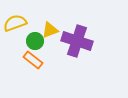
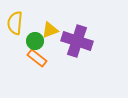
yellow semicircle: rotated 65 degrees counterclockwise
orange rectangle: moved 4 px right, 2 px up
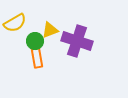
yellow semicircle: rotated 125 degrees counterclockwise
orange rectangle: rotated 42 degrees clockwise
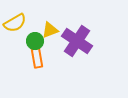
purple cross: rotated 16 degrees clockwise
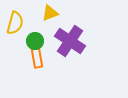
yellow semicircle: rotated 45 degrees counterclockwise
yellow triangle: moved 17 px up
purple cross: moved 7 px left
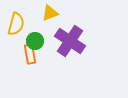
yellow semicircle: moved 1 px right, 1 px down
orange rectangle: moved 7 px left, 4 px up
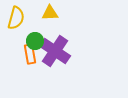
yellow triangle: rotated 18 degrees clockwise
yellow semicircle: moved 6 px up
purple cross: moved 15 px left, 10 px down
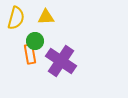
yellow triangle: moved 4 px left, 4 px down
purple cross: moved 6 px right, 10 px down
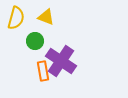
yellow triangle: rotated 24 degrees clockwise
orange rectangle: moved 13 px right, 17 px down
